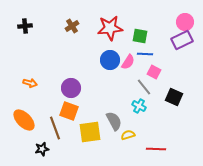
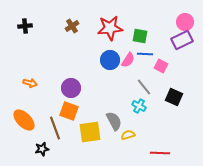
pink semicircle: moved 2 px up
pink square: moved 7 px right, 6 px up
red line: moved 4 px right, 4 px down
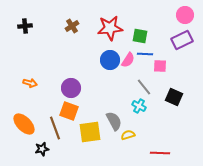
pink circle: moved 7 px up
pink square: moved 1 px left; rotated 24 degrees counterclockwise
orange ellipse: moved 4 px down
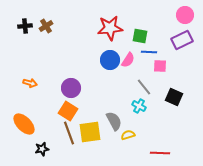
brown cross: moved 26 px left
blue line: moved 4 px right, 2 px up
orange square: moved 1 px left; rotated 12 degrees clockwise
brown line: moved 14 px right, 5 px down
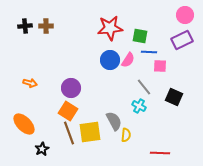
brown cross: rotated 32 degrees clockwise
yellow semicircle: moved 2 px left; rotated 112 degrees clockwise
black star: rotated 16 degrees counterclockwise
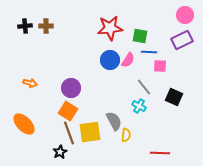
black star: moved 18 px right, 3 px down
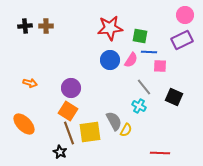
pink semicircle: moved 3 px right
yellow semicircle: moved 5 px up; rotated 24 degrees clockwise
black star: rotated 16 degrees counterclockwise
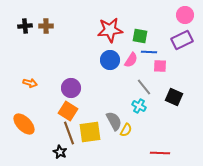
red star: moved 2 px down
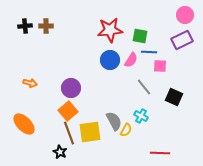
cyan cross: moved 2 px right, 10 px down
orange square: rotated 18 degrees clockwise
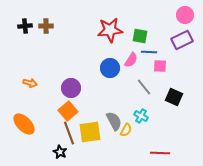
blue circle: moved 8 px down
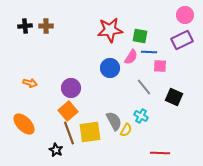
pink semicircle: moved 3 px up
black star: moved 4 px left, 2 px up
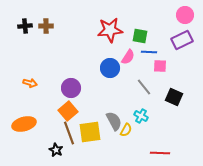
pink semicircle: moved 3 px left
orange ellipse: rotated 60 degrees counterclockwise
